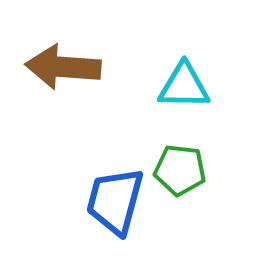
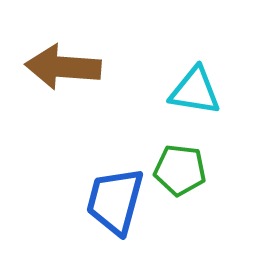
cyan triangle: moved 11 px right, 5 px down; rotated 8 degrees clockwise
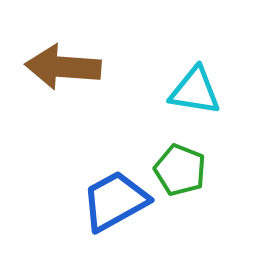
green pentagon: rotated 15 degrees clockwise
blue trapezoid: rotated 46 degrees clockwise
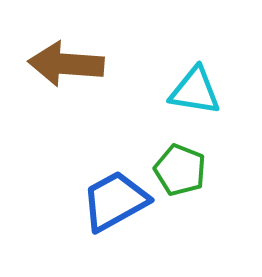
brown arrow: moved 3 px right, 3 px up
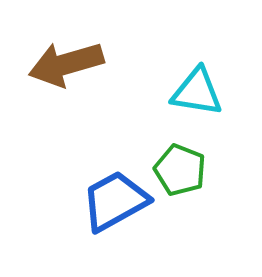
brown arrow: rotated 20 degrees counterclockwise
cyan triangle: moved 2 px right, 1 px down
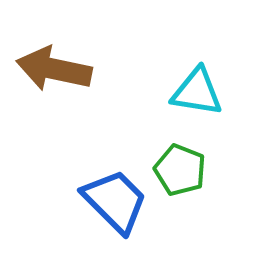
brown arrow: moved 12 px left, 5 px down; rotated 28 degrees clockwise
blue trapezoid: rotated 74 degrees clockwise
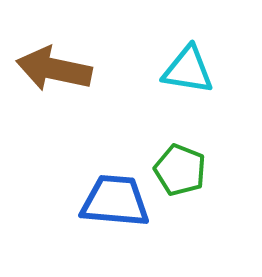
cyan triangle: moved 9 px left, 22 px up
blue trapezoid: rotated 40 degrees counterclockwise
